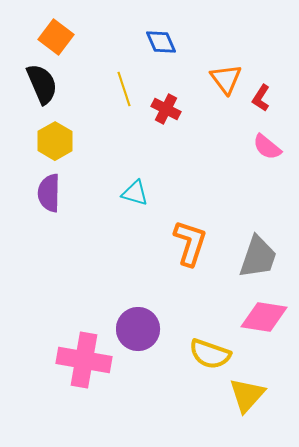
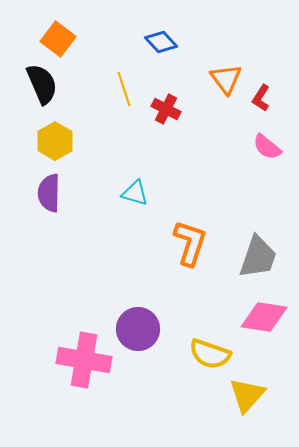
orange square: moved 2 px right, 2 px down
blue diamond: rotated 20 degrees counterclockwise
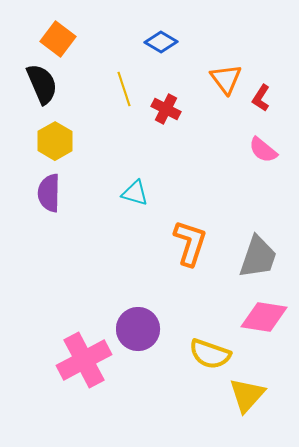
blue diamond: rotated 16 degrees counterclockwise
pink semicircle: moved 4 px left, 3 px down
pink cross: rotated 38 degrees counterclockwise
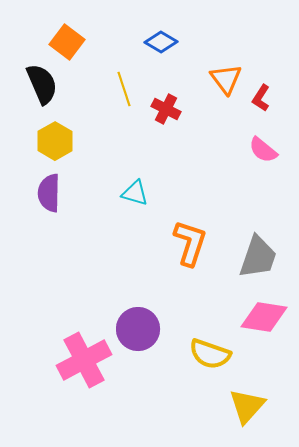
orange square: moved 9 px right, 3 px down
yellow triangle: moved 11 px down
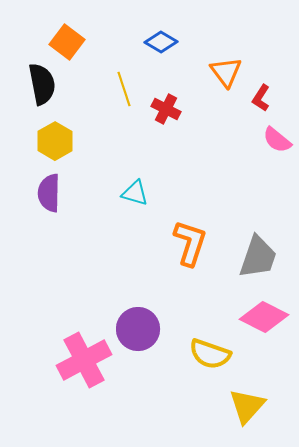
orange triangle: moved 7 px up
black semicircle: rotated 12 degrees clockwise
pink semicircle: moved 14 px right, 10 px up
pink diamond: rotated 18 degrees clockwise
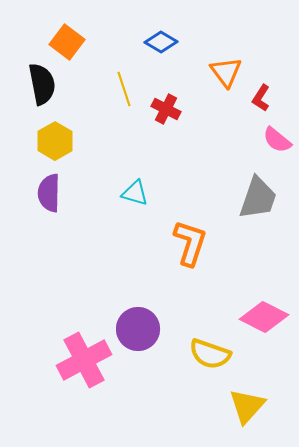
gray trapezoid: moved 59 px up
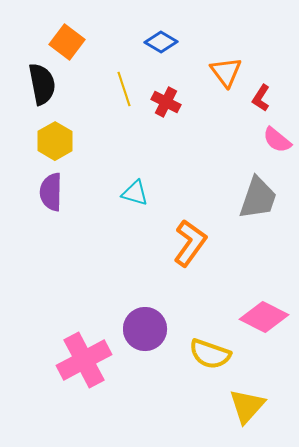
red cross: moved 7 px up
purple semicircle: moved 2 px right, 1 px up
orange L-shape: rotated 18 degrees clockwise
purple circle: moved 7 px right
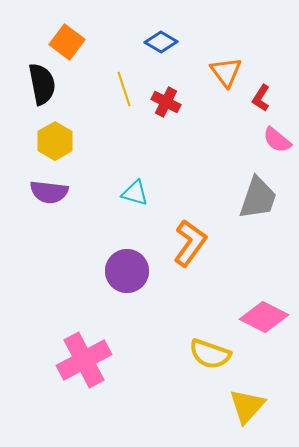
purple semicircle: moved 2 px left; rotated 84 degrees counterclockwise
purple circle: moved 18 px left, 58 px up
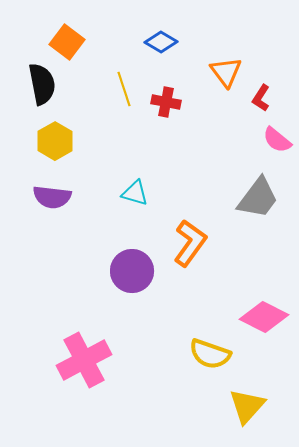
red cross: rotated 16 degrees counterclockwise
purple semicircle: moved 3 px right, 5 px down
gray trapezoid: rotated 18 degrees clockwise
purple circle: moved 5 px right
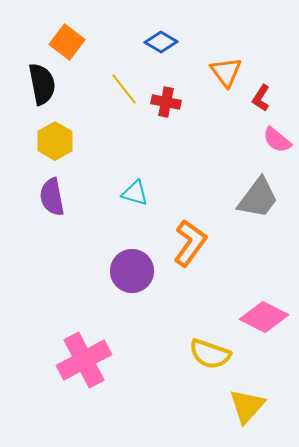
yellow line: rotated 20 degrees counterclockwise
purple semicircle: rotated 72 degrees clockwise
